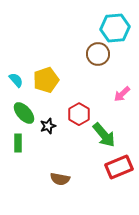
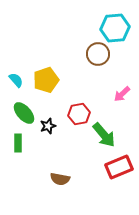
red hexagon: rotated 20 degrees clockwise
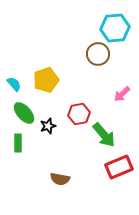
cyan semicircle: moved 2 px left, 4 px down
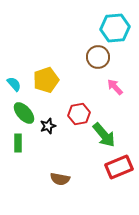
brown circle: moved 3 px down
pink arrow: moved 7 px left, 7 px up; rotated 90 degrees clockwise
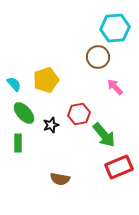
black star: moved 3 px right, 1 px up
